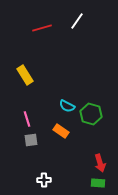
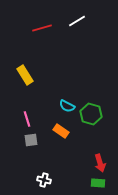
white line: rotated 24 degrees clockwise
white cross: rotated 16 degrees clockwise
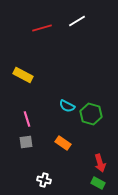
yellow rectangle: moved 2 px left; rotated 30 degrees counterclockwise
orange rectangle: moved 2 px right, 12 px down
gray square: moved 5 px left, 2 px down
green rectangle: rotated 24 degrees clockwise
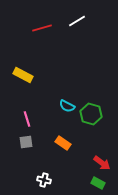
red arrow: moved 2 px right; rotated 36 degrees counterclockwise
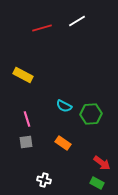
cyan semicircle: moved 3 px left
green hexagon: rotated 20 degrees counterclockwise
green rectangle: moved 1 px left
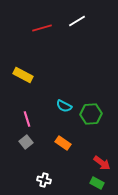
gray square: rotated 32 degrees counterclockwise
